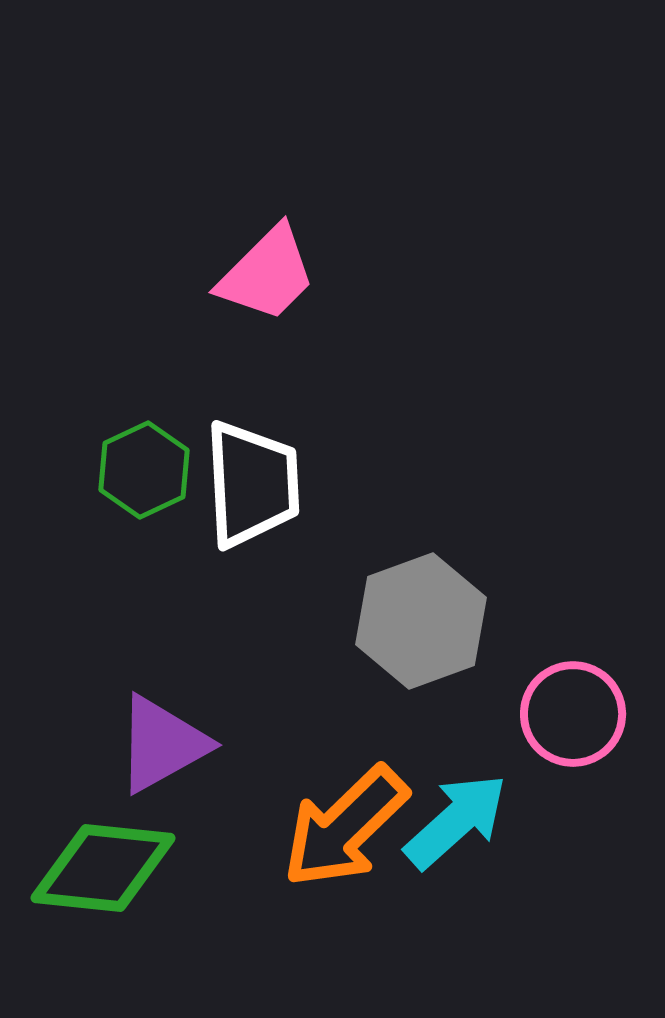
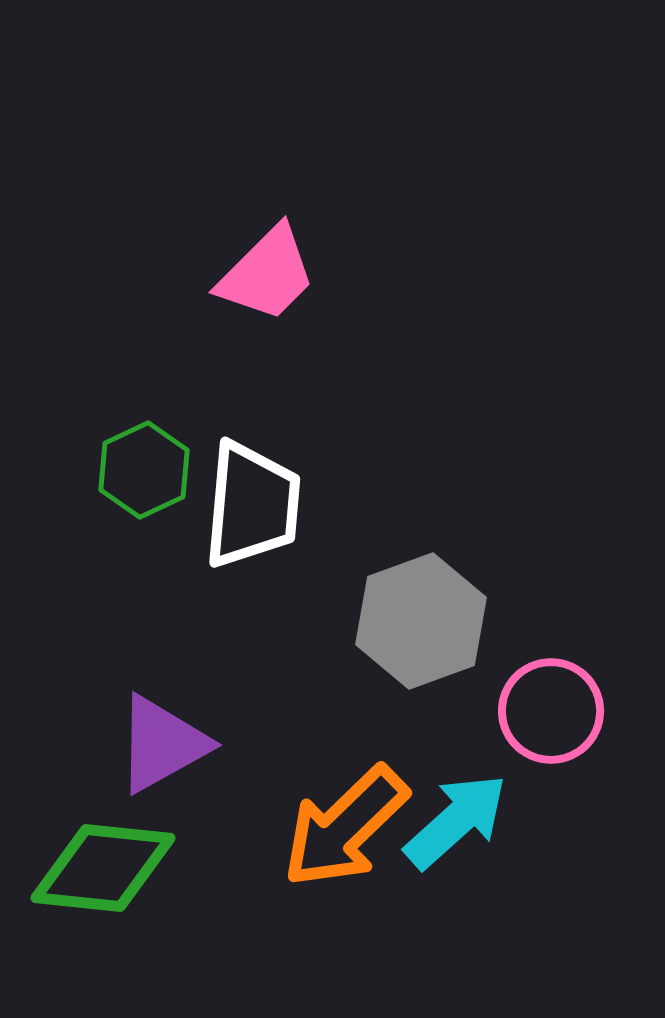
white trapezoid: moved 21 px down; rotated 8 degrees clockwise
pink circle: moved 22 px left, 3 px up
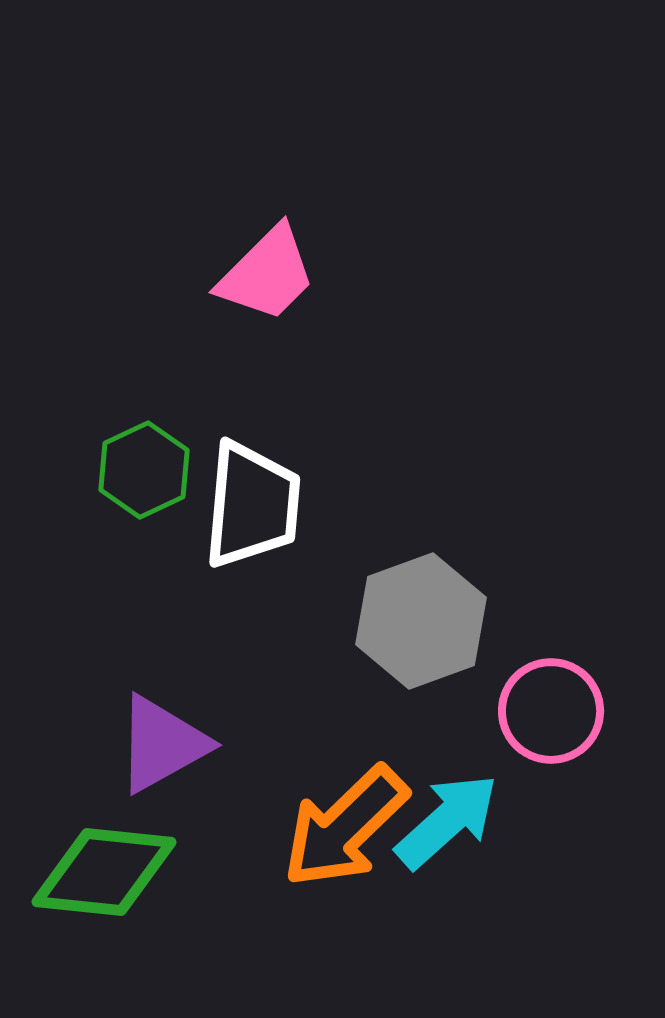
cyan arrow: moved 9 px left
green diamond: moved 1 px right, 4 px down
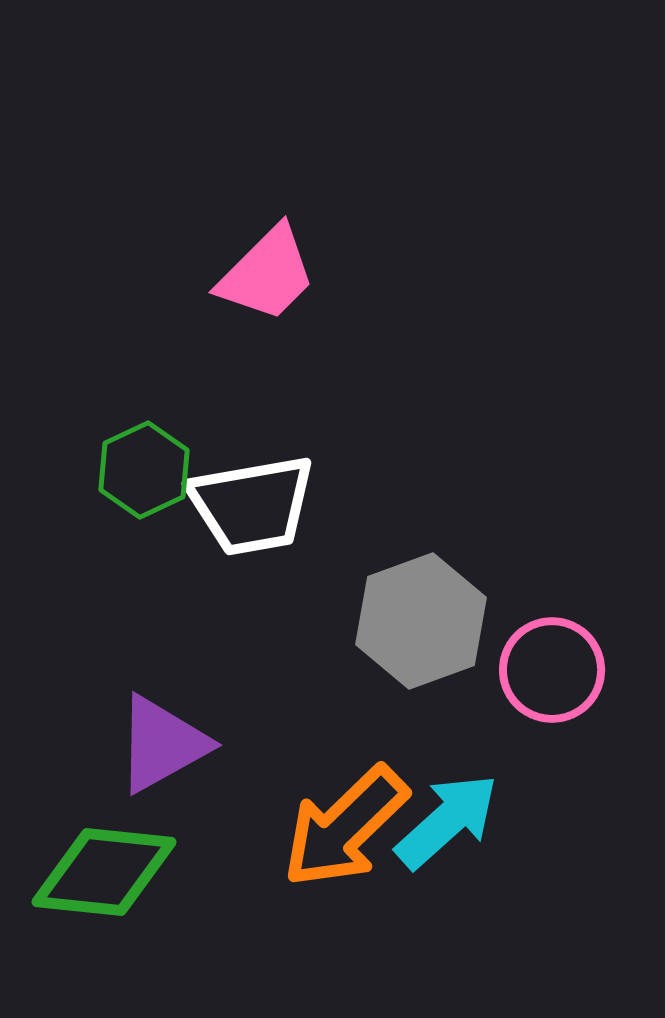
white trapezoid: rotated 75 degrees clockwise
pink circle: moved 1 px right, 41 px up
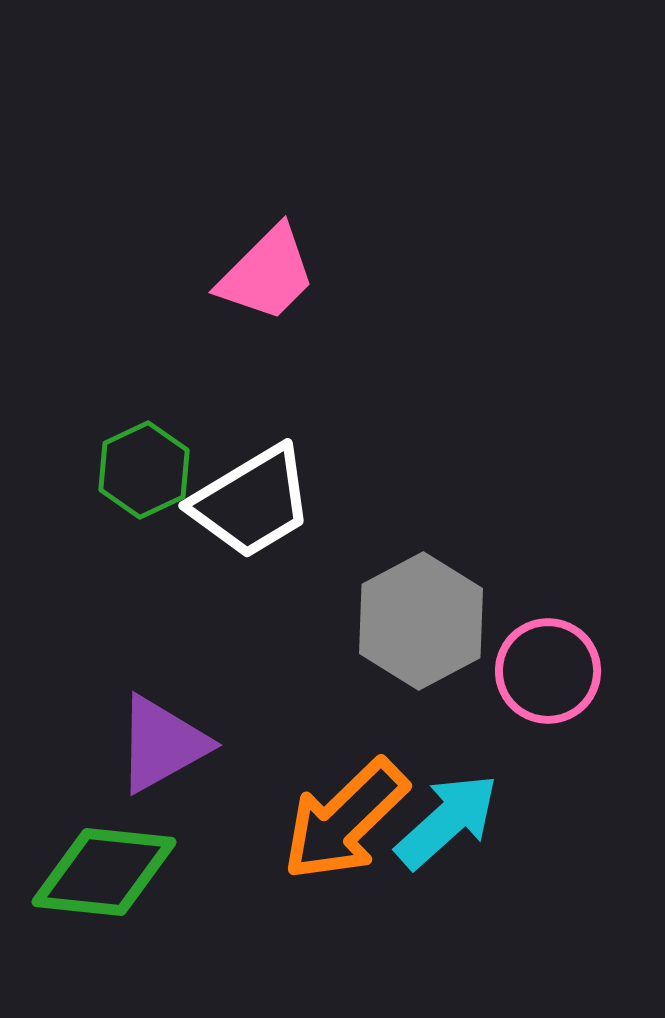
white trapezoid: moved 3 px up; rotated 21 degrees counterclockwise
gray hexagon: rotated 8 degrees counterclockwise
pink circle: moved 4 px left, 1 px down
orange arrow: moved 7 px up
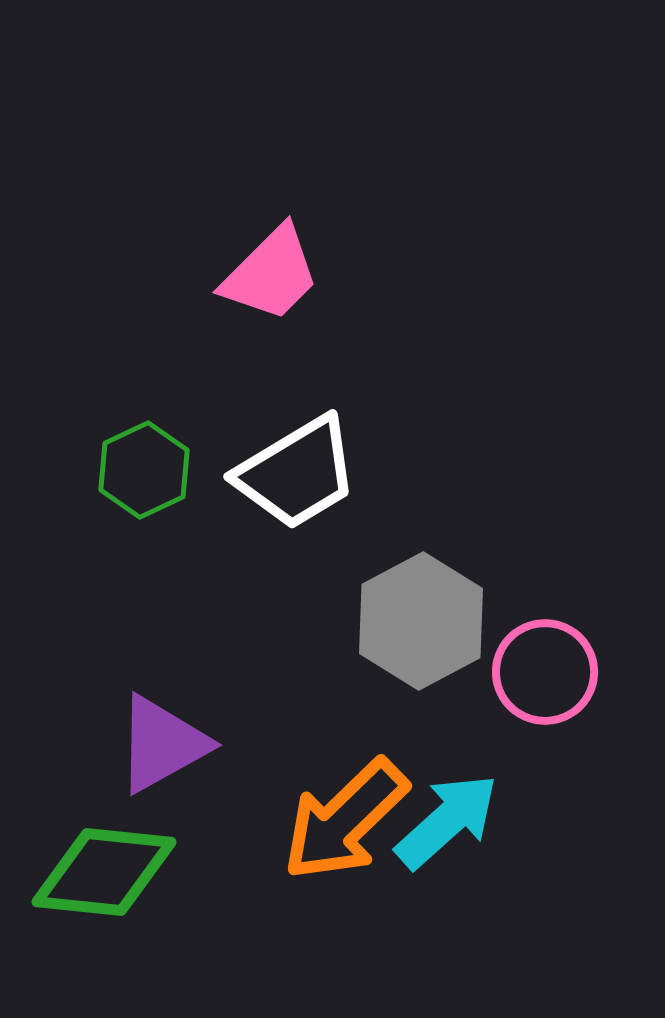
pink trapezoid: moved 4 px right
white trapezoid: moved 45 px right, 29 px up
pink circle: moved 3 px left, 1 px down
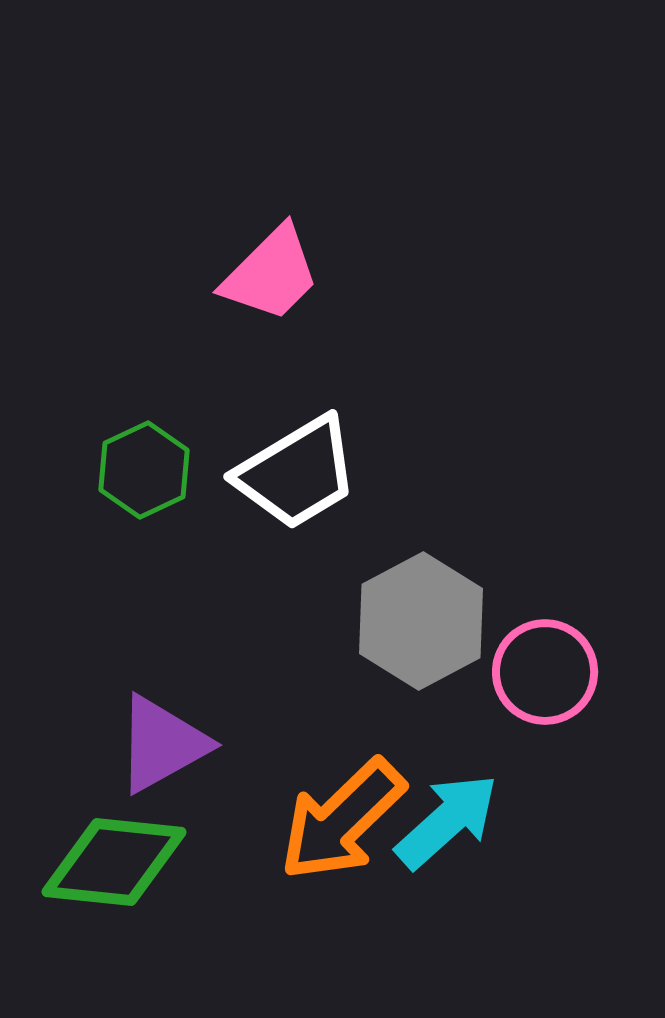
orange arrow: moved 3 px left
green diamond: moved 10 px right, 10 px up
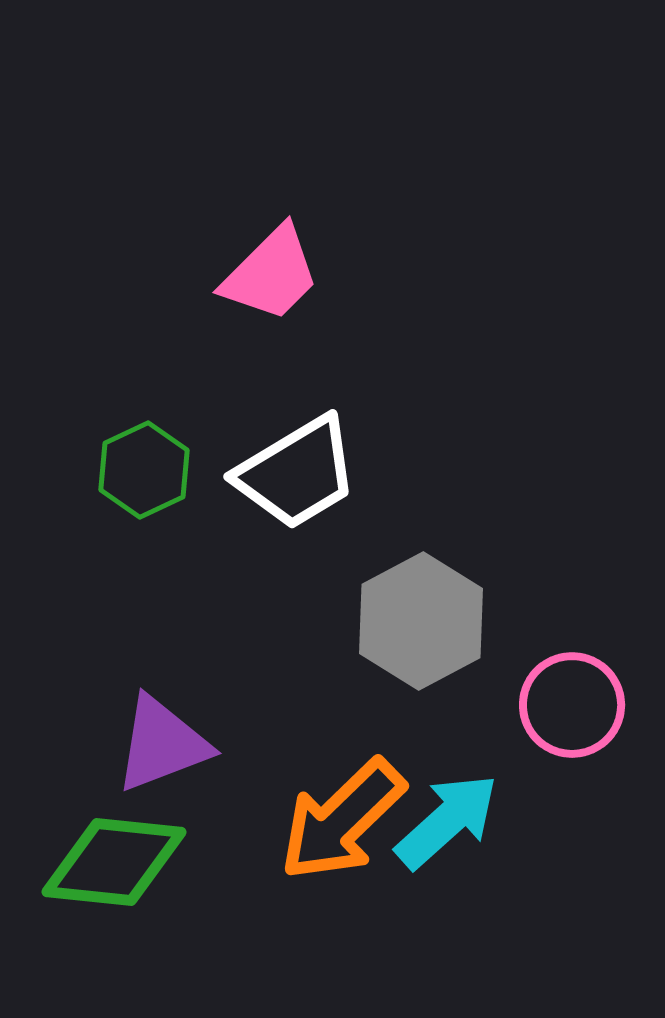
pink circle: moved 27 px right, 33 px down
purple triangle: rotated 8 degrees clockwise
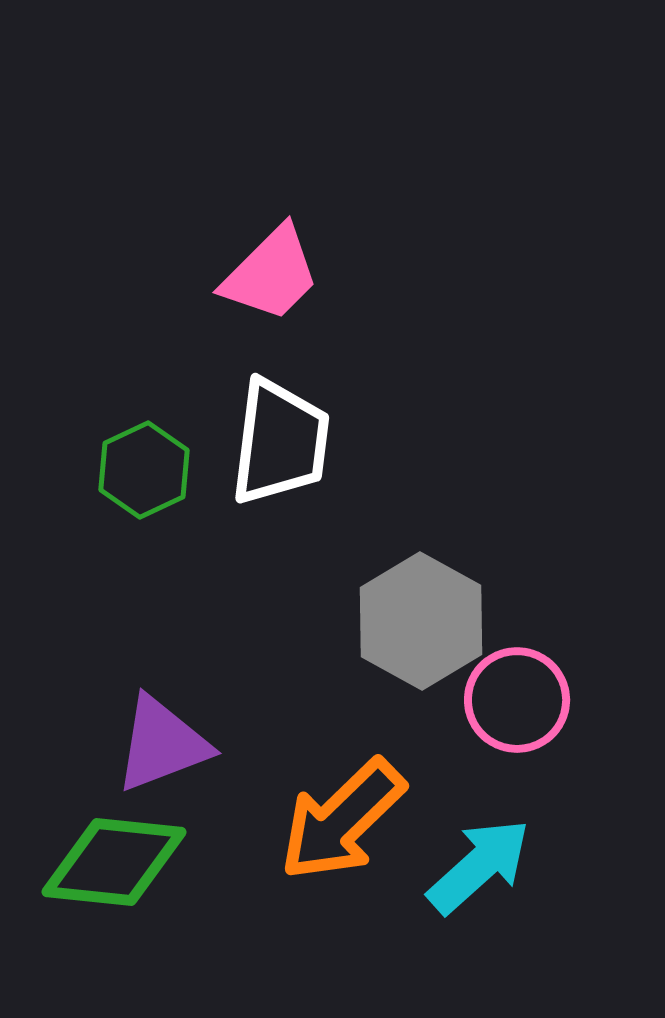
white trapezoid: moved 17 px left, 31 px up; rotated 52 degrees counterclockwise
gray hexagon: rotated 3 degrees counterclockwise
pink circle: moved 55 px left, 5 px up
cyan arrow: moved 32 px right, 45 px down
